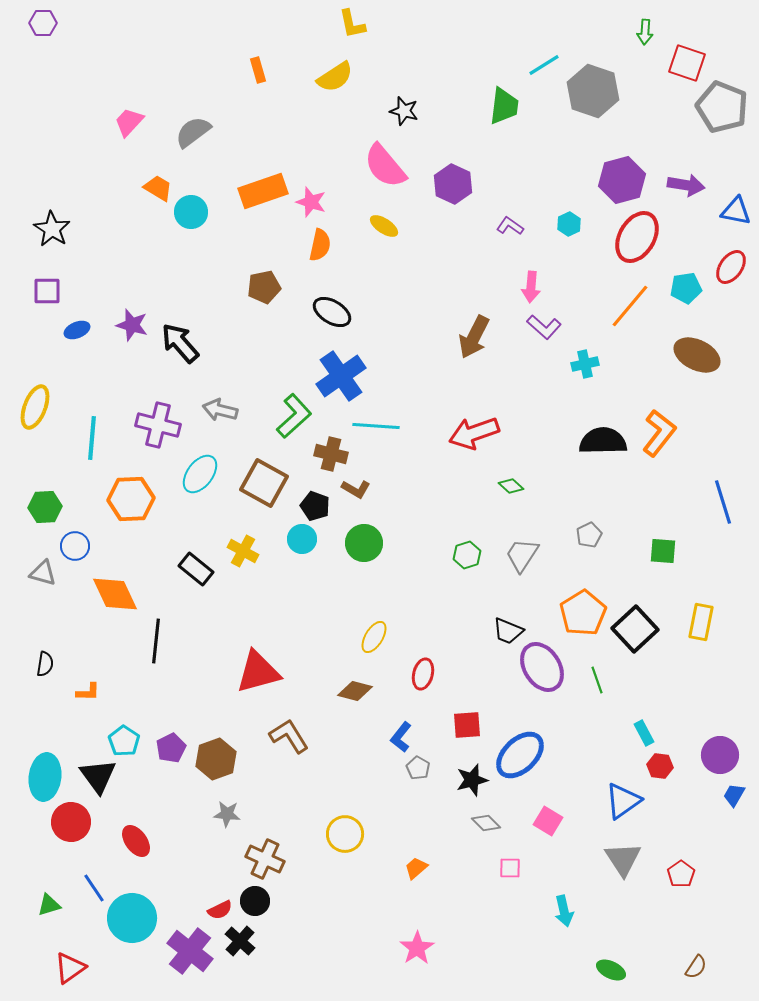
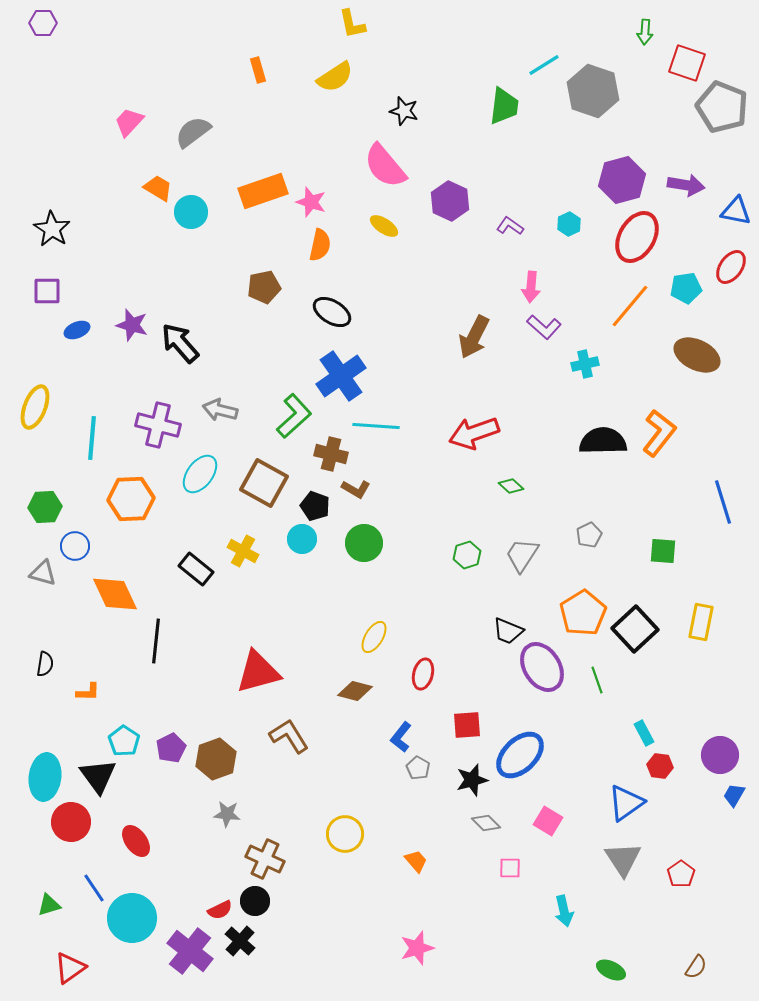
purple hexagon at (453, 184): moved 3 px left, 17 px down
blue triangle at (623, 801): moved 3 px right, 2 px down
orange trapezoid at (416, 868): moved 7 px up; rotated 90 degrees clockwise
pink star at (417, 948): rotated 16 degrees clockwise
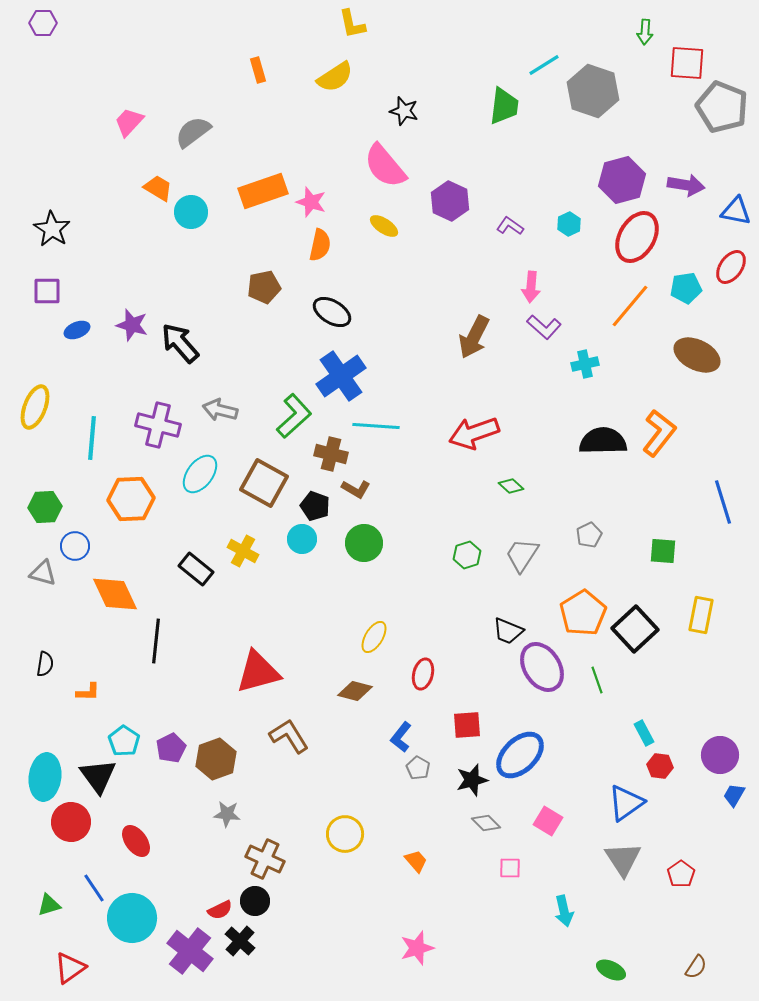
red square at (687, 63): rotated 15 degrees counterclockwise
yellow rectangle at (701, 622): moved 7 px up
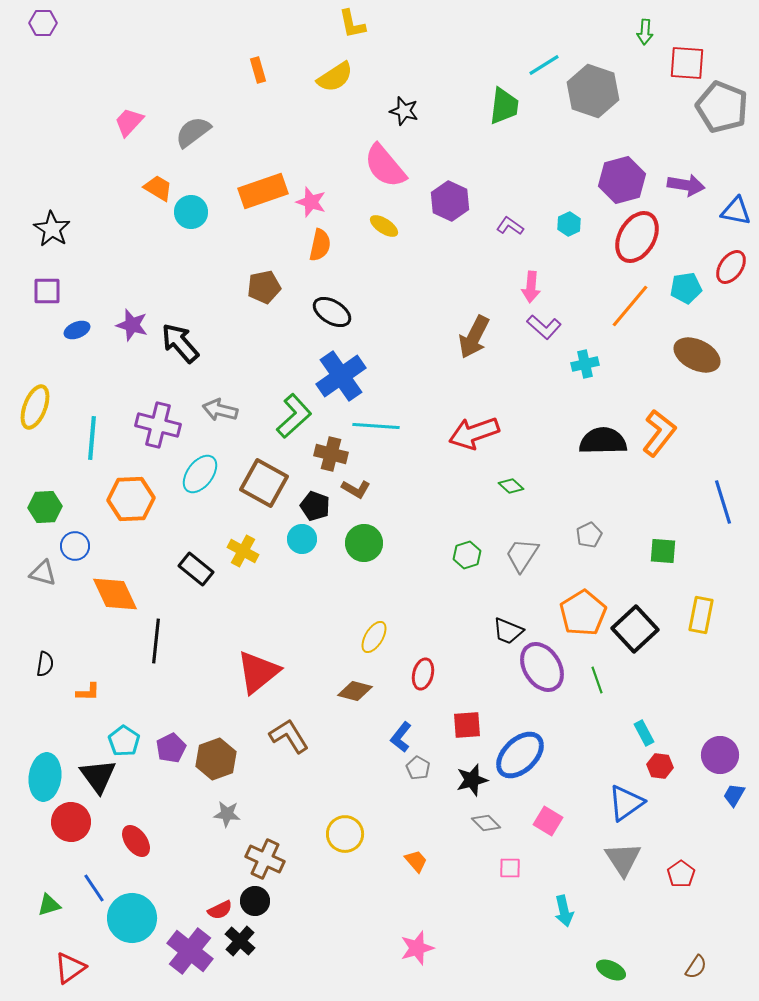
red triangle at (258, 672): rotated 24 degrees counterclockwise
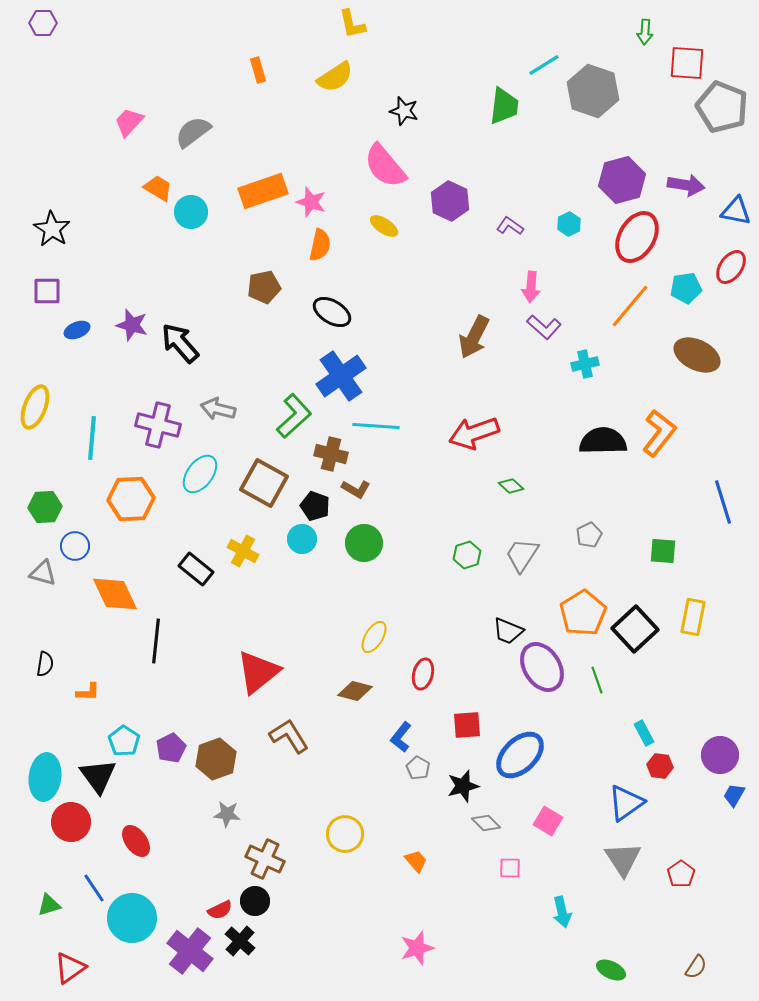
gray arrow at (220, 410): moved 2 px left, 1 px up
yellow rectangle at (701, 615): moved 8 px left, 2 px down
black star at (472, 780): moved 9 px left, 6 px down
cyan arrow at (564, 911): moved 2 px left, 1 px down
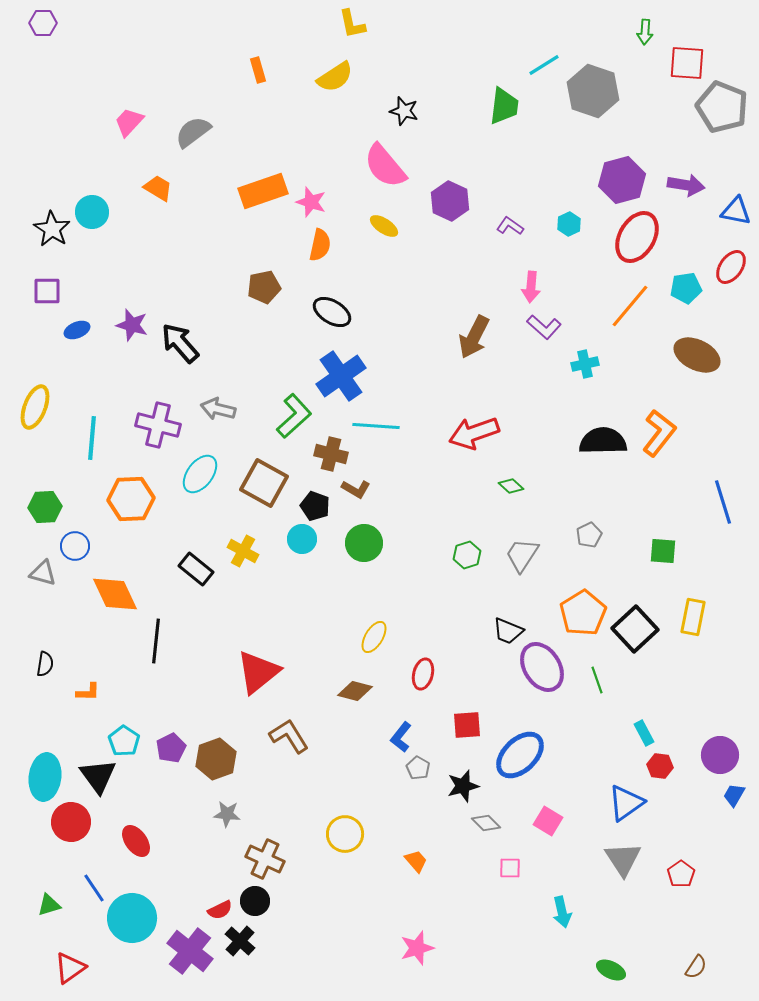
cyan circle at (191, 212): moved 99 px left
